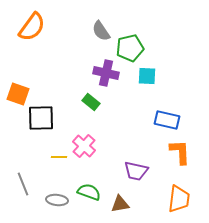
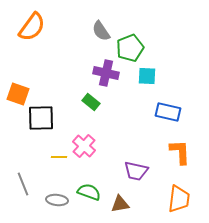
green pentagon: rotated 8 degrees counterclockwise
blue rectangle: moved 1 px right, 8 px up
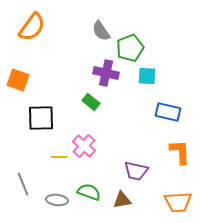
orange square: moved 14 px up
orange trapezoid: moved 1 px left, 3 px down; rotated 80 degrees clockwise
brown triangle: moved 2 px right, 4 px up
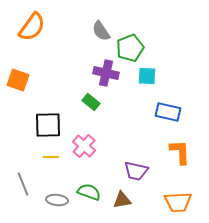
black square: moved 7 px right, 7 px down
yellow line: moved 8 px left
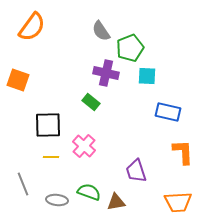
orange L-shape: moved 3 px right
purple trapezoid: rotated 60 degrees clockwise
brown triangle: moved 6 px left, 2 px down
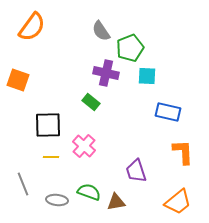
orange trapezoid: rotated 36 degrees counterclockwise
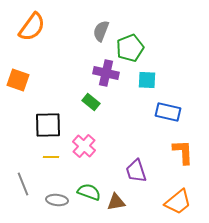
gray semicircle: rotated 55 degrees clockwise
cyan square: moved 4 px down
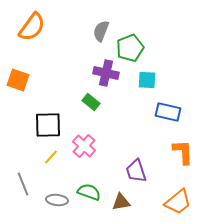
yellow line: rotated 49 degrees counterclockwise
brown triangle: moved 5 px right
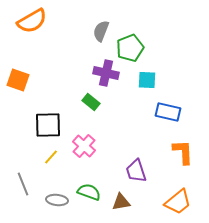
orange semicircle: moved 6 px up; rotated 24 degrees clockwise
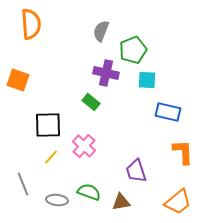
orange semicircle: moved 1 px left, 3 px down; rotated 64 degrees counterclockwise
green pentagon: moved 3 px right, 2 px down
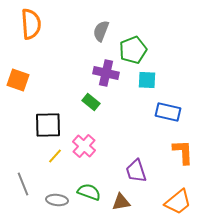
yellow line: moved 4 px right, 1 px up
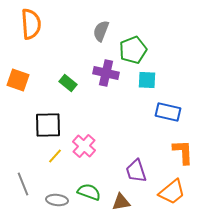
green rectangle: moved 23 px left, 19 px up
orange trapezoid: moved 6 px left, 10 px up
